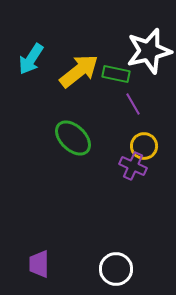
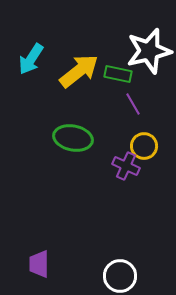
green rectangle: moved 2 px right
green ellipse: rotated 33 degrees counterclockwise
purple cross: moved 7 px left
white circle: moved 4 px right, 7 px down
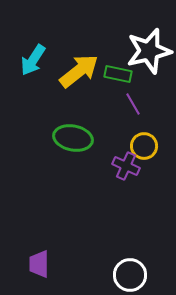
cyan arrow: moved 2 px right, 1 px down
white circle: moved 10 px right, 1 px up
